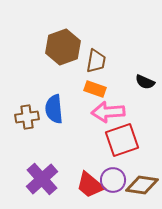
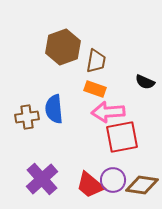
red square: moved 3 px up; rotated 8 degrees clockwise
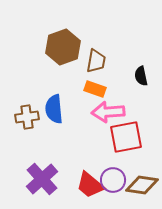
black semicircle: moved 4 px left, 6 px up; rotated 54 degrees clockwise
red square: moved 4 px right
